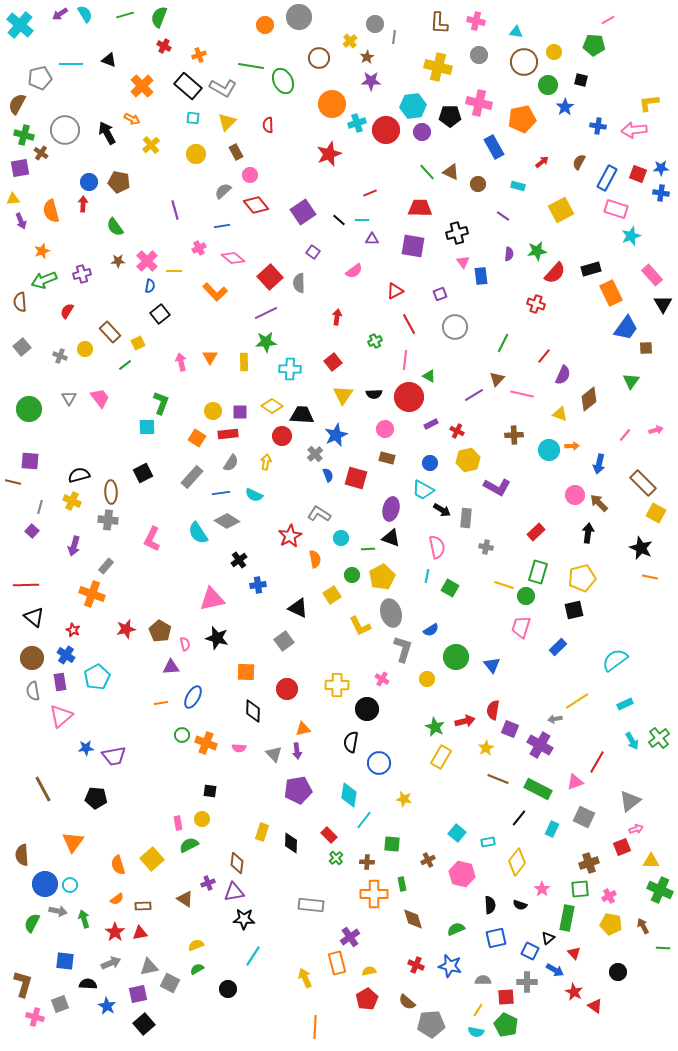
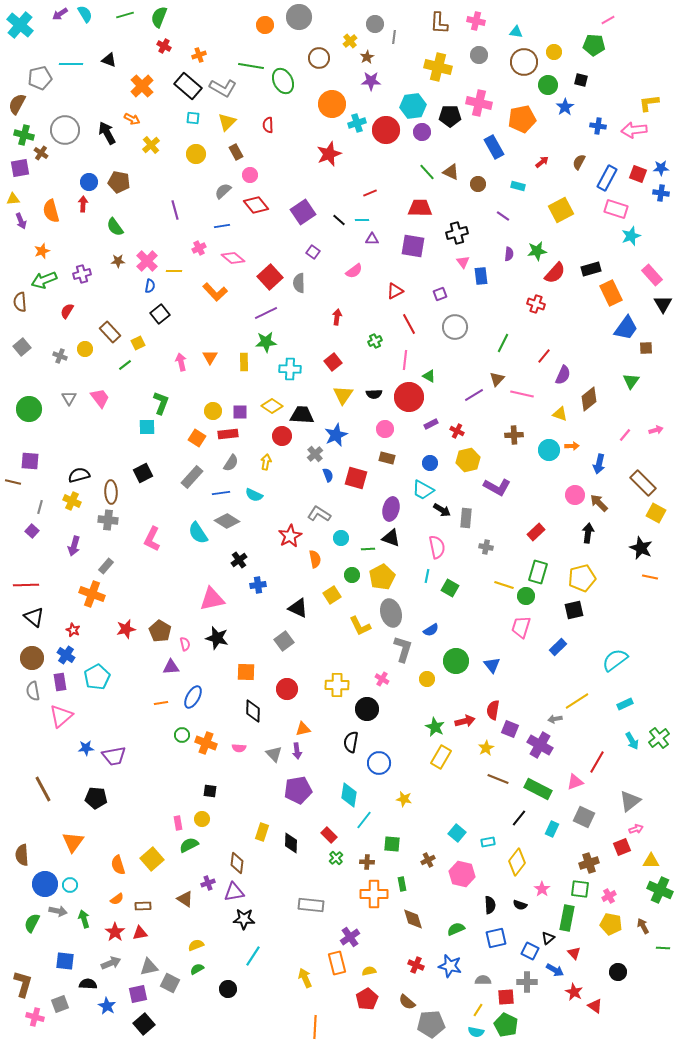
green circle at (456, 657): moved 4 px down
green square at (580, 889): rotated 12 degrees clockwise
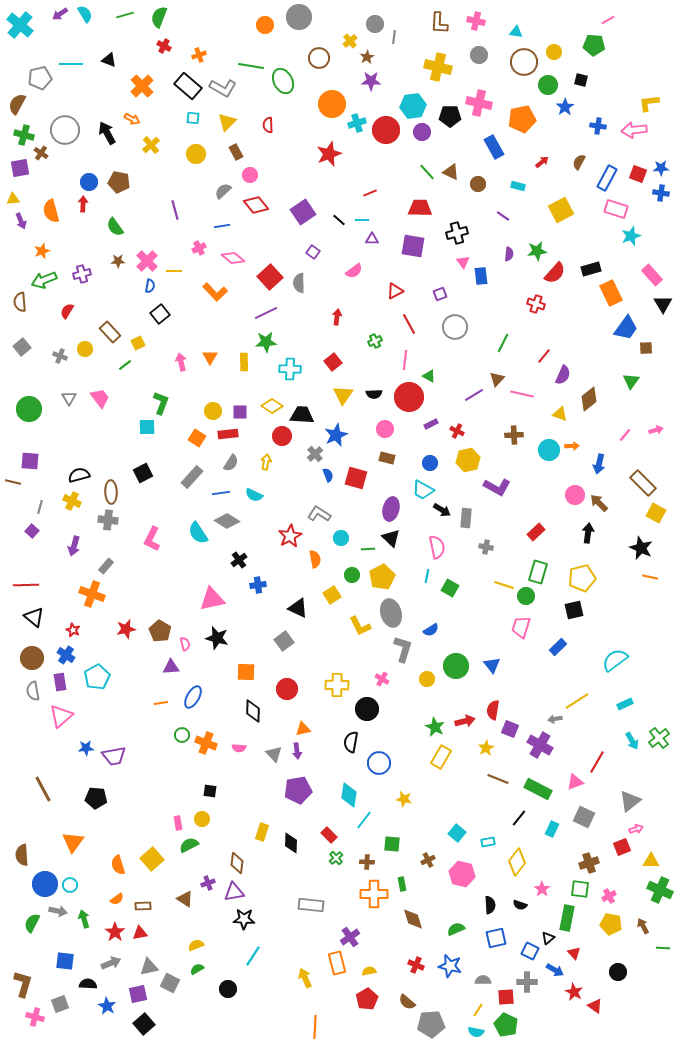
black triangle at (391, 538): rotated 24 degrees clockwise
green circle at (456, 661): moved 5 px down
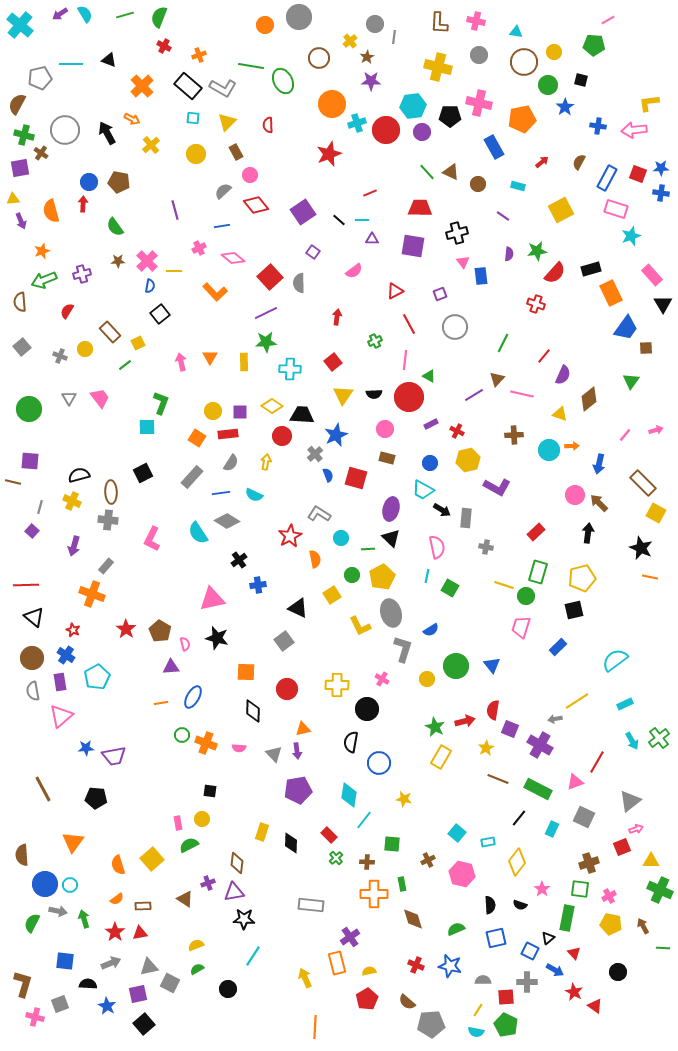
red star at (126, 629): rotated 24 degrees counterclockwise
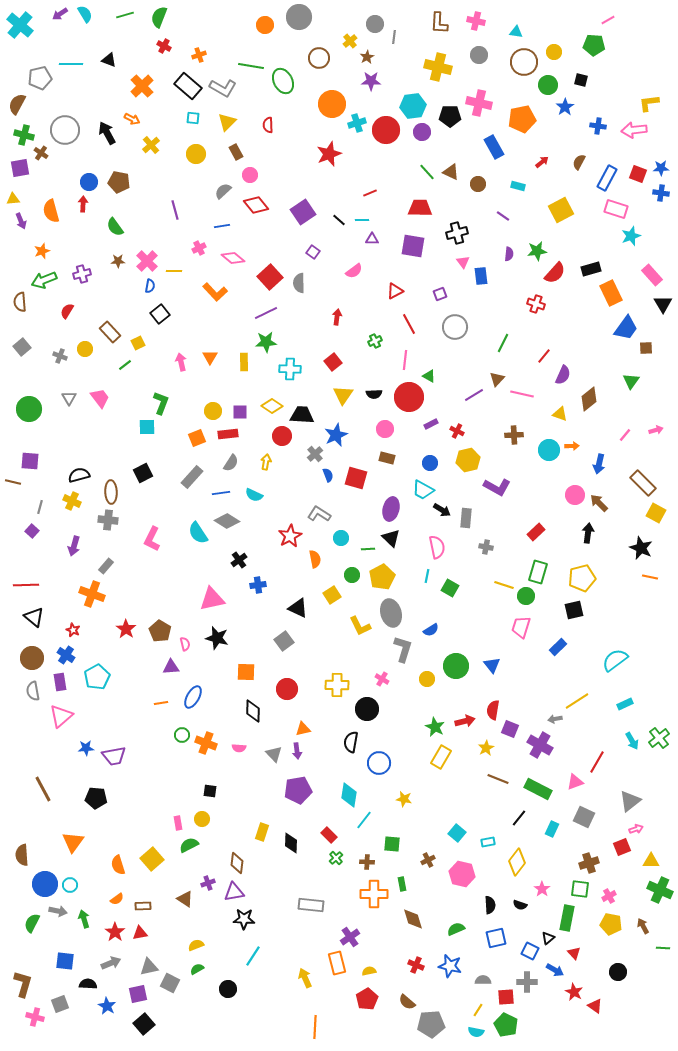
orange square at (197, 438): rotated 36 degrees clockwise
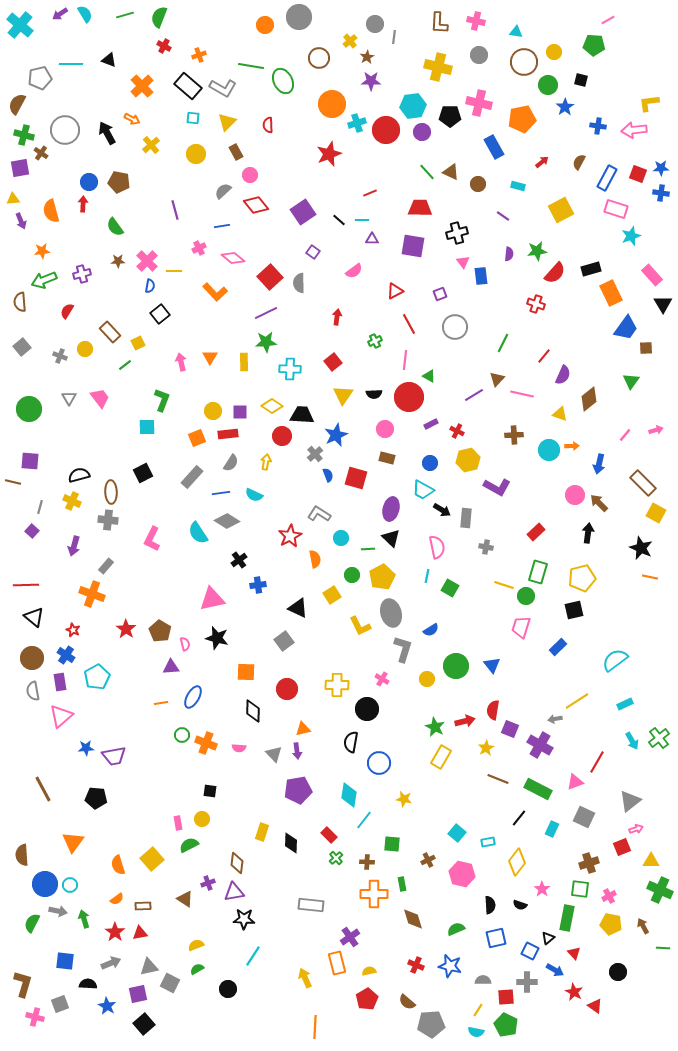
orange star at (42, 251): rotated 14 degrees clockwise
green L-shape at (161, 403): moved 1 px right, 3 px up
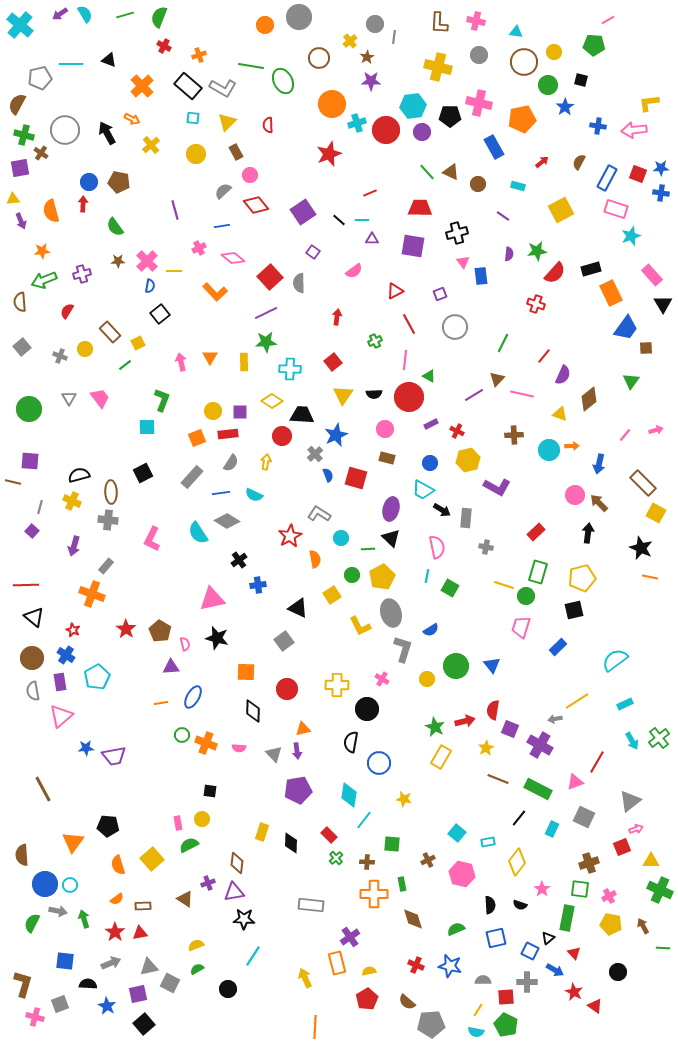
yellow diamond at (272, 406): moved 5 px up
black pentagon at (96, 798): moved 12 px right, 28 px down
